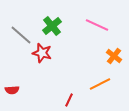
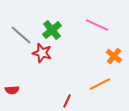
green cross: moved 4 px down
red line: moved 2 px left, 1 px down
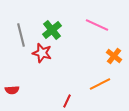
gray line: rotated 35 degrees clockwise
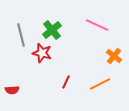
red line: moved 1 px left, 19 px up
